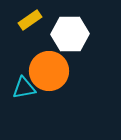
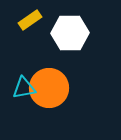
white hexagon: moved 1 px up
orange circle: moved 17 px down
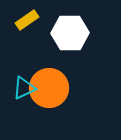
yellow rectangle: moved 3 px left
cyan triangle: rotated 15 degrees counterclockwise
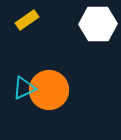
white hexagon: moved 28 px right, 9 px up
orange circle: moved 2 px down
